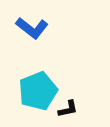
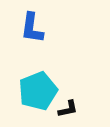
blue L-shape: rotated 60 degrees clockwise
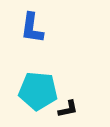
cyan pentagon: rotated 27 degrees clockwise
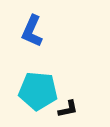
blue L-shape: moved 3 px down; rotated 16 degrees clockwise
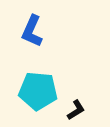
black L-shape: moved 8 px right, 1 px down; rotated 20 degrees counterclockwise
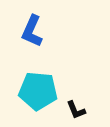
black L-shape: rotated 100 degrees clockwise
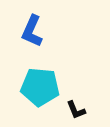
cyan pentagon: moved 2 px right, 4 px up
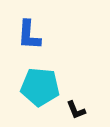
blue L-shape: moved 3 px left, 4 px down; rotated 20 degrees counterclockwise
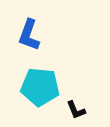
blue L-shape: rotated 16 degrees clockwise
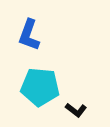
black L-shape: rotated 30 degrees counterclockwise
